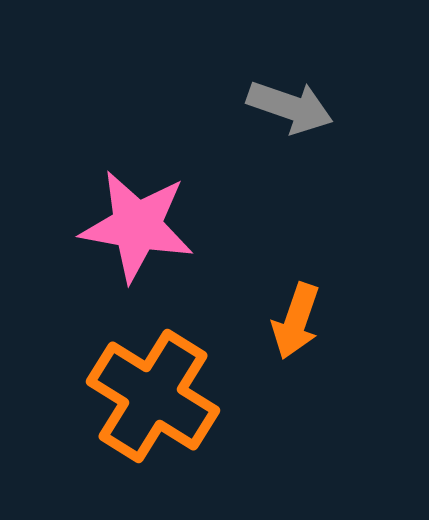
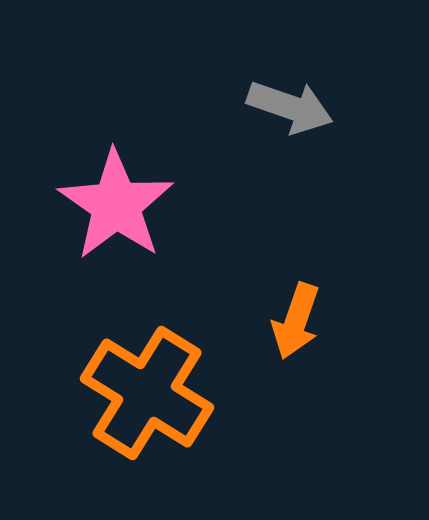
pink star: moved 21 px left, 21 px up; rotated 25 degrees clockwise
orange cross: moved 6 px left, 3 px up
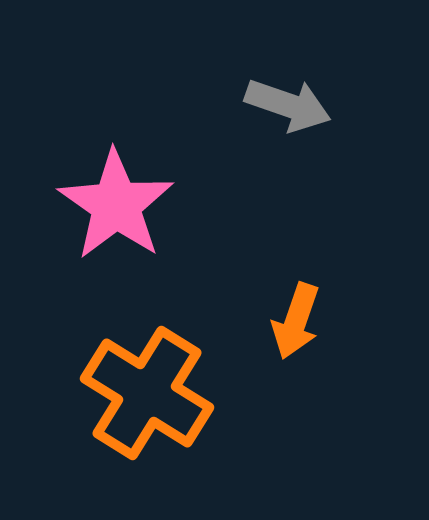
gray arrow: moved 2 px left, 2 px up
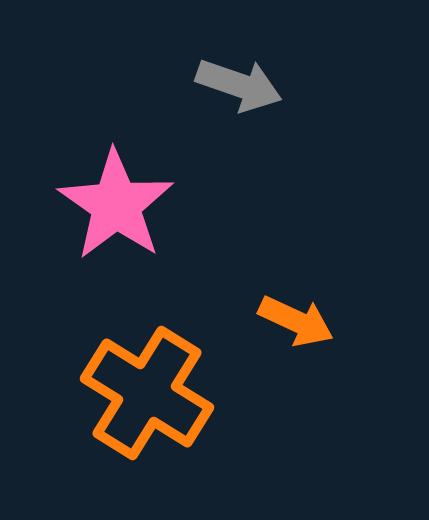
gray arrow: moved 49 px left, 20 px up
orange arrow: rotated 84 degrees counterclockwise
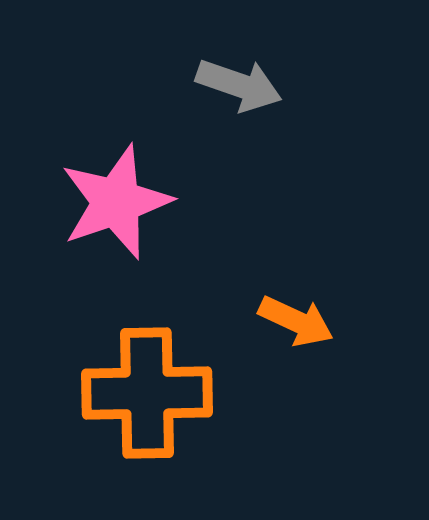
pink star: moved 3 px up; rotated 18 degrees clockwise
orange cross: rotated 33 degrees counterclockwise
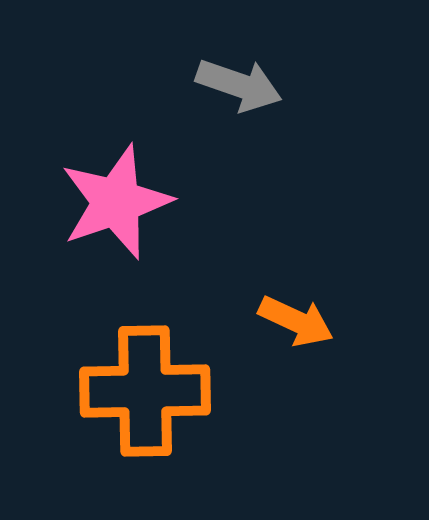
orange cross: moved 2 px left, 2 px up
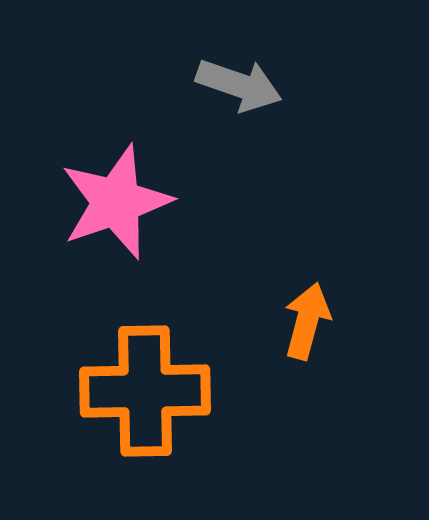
orange arrow: moved 11 px right; rotated 100 degrees counterclockwise
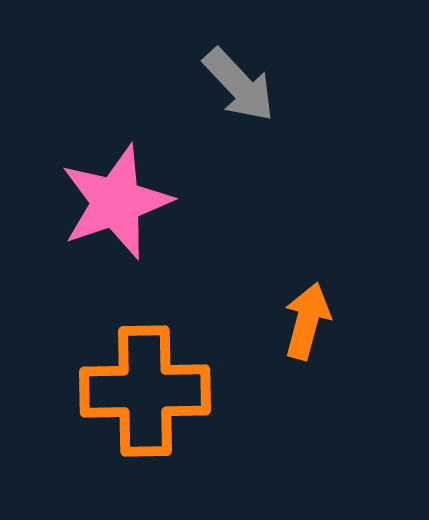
gray arrow: rotated 28 degrees clockwise
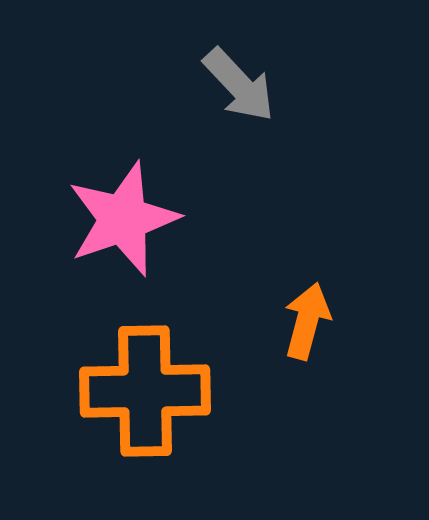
pink star: moved 7 px right, 17 px down
